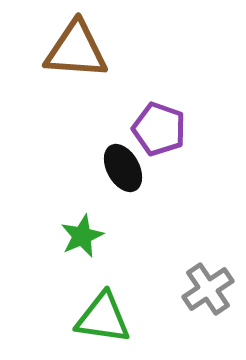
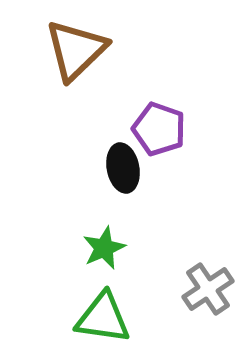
brown triangle: rotated 48 degrees counterclockwise
black ellipse: rotated 18 degrees clockwise
green star: moved 22 px right, 12 px down
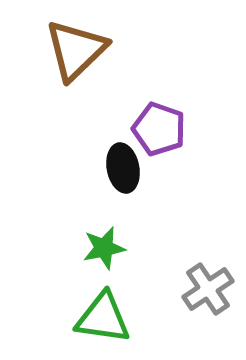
green star: rotated 12 degrees clockwise
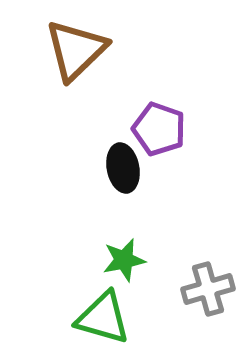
green star: moved 20 px right, 12 px down
gray cross: rotated 18 degrees clockwise
green triangle: rotated 8 degrees clockwise
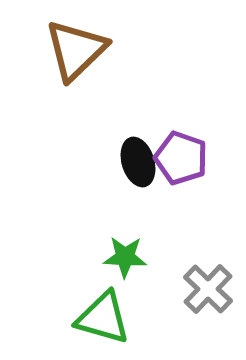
purple pentagon: moved 22 px right, 29 px down
black ellipse: moved 15 px right, 6 px up; rotated 6 degrees counterclockwise
green star: moved 1 px right, 3 px up; rotated 15 degrees clockwise
gray cross: rotated 30 degrees counterclockwise
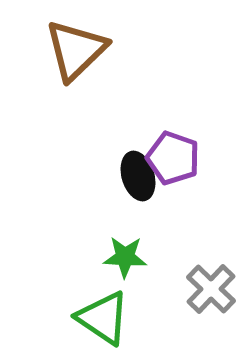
purple pentagon: moved 8 px left
black ellipse: moved 14 px down
gray cross: moved 3 px right
green triangle: rotated 18 degrees clockwise
